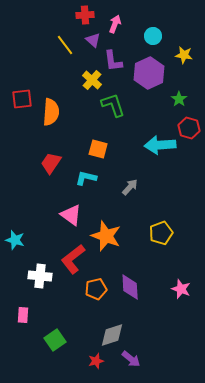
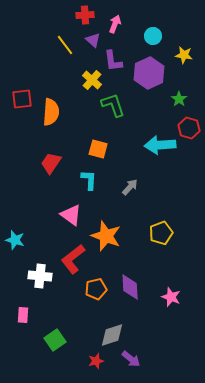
cyan L-shape: moved 3 px right, 2 px down; rotated 80 degrees clockwise
pink star: moved 10 px left, 8 px down
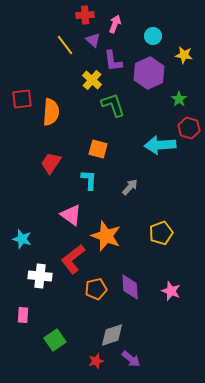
cyan star: moved 7 px right, 1 px up
pink star: moved 6 px up
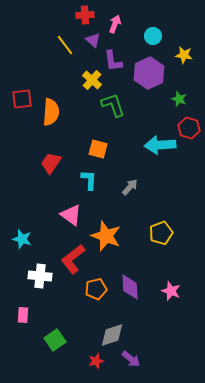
green star: rotated 14 degrees counterclockwise
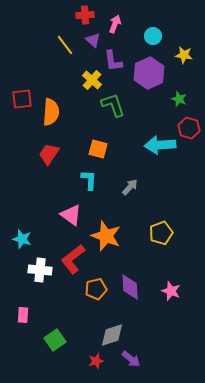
red trapezoid: moved 2 px left, 9 px up
white cross: moved 6 px up
